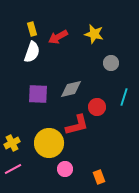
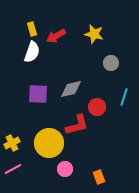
red arrow: moved 2 px left, 1 px up
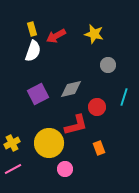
white semicircle: moved 1 px right, 1 px up
gray circle: moved 3 px left, 2 px down
purple square: rotated 30 degrees counterclockwise
red L-shape: moved 1 px left
orange rectangle: moved 29 px up
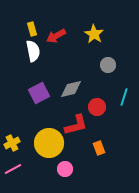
yellow star: rotated 18 degrees clockwise
white semicircle: rotated 30 degrees counterclockwise
purple square: moved 1 px right, 1 px up
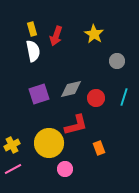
red arrow: rotated 42 degrees counterclockwise
gray circle: moved 9 px right, 4 px up
purple square: moved 1 px down; rotated 10 degrees clockwise
red circle: moved 1 px left, 9 px up
yellow cross: moved 2 px down
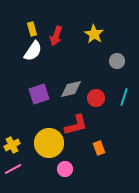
white semicircle: rotated 45 degrees clockwise
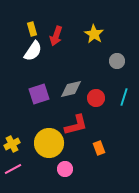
yellow cross: moved 1 px up
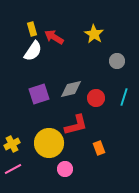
red arrow: moved 2 px left, 1 px down; rotated 102 degrees clockwise
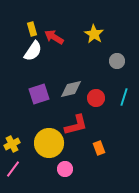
pink line: rotated 24 degrees counterclockwise
